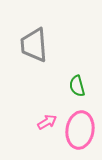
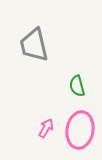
gray trapezoid: rotated 9 degrees counterclockwise
pink arrow: moved 1 px left, 6 px down; rotated 30 degrees counterclockwise
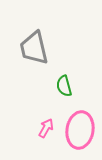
gray trapezoid: moved 3 px down
green semicircle: moved 13 px left
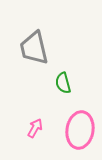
green semicircle: moved 1 px left, 3 px up
pink arrow: moved 11 px left
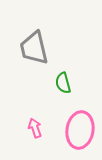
pink arrow: rotated 48 degrees counterclockwise
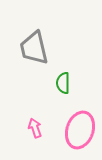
green semicircle: rotated 15 degrees clockwise
pink ellipse: rotated 9 degrees clockwise
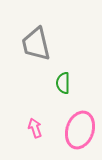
gray trapezoid: moved 2 px right, 4 px up
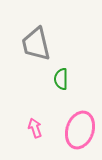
green semicircle: moved 2 px left, 4 px up
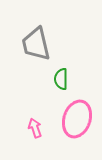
pink ellipse: moved 3 px left, 11 px up
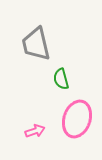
green semicircle: rotated 15 degrees counterclockwise
pink arrow: moved 3 px down; rotated 90 degrees clockwise
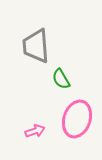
gray trapezoid: moved 2 px down; rotated 9 degrees clockwise
green semicircle: rotated 15 degrees counterclockwise
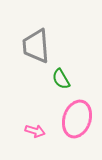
pink arrow: rotated 36 degrees clockwise
